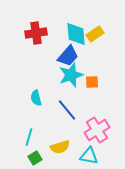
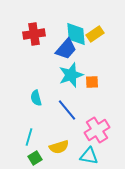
red cross: moved 2 px left, 1 px down
blue trapezoid: moved 2 px left, 7 px up
yellow semicircle: moved 1 px left
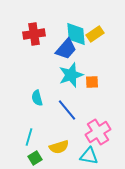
cyan semicircle: moved 1 px right
pink cross: moved 1 px right, 2 px down
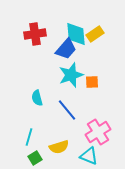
red cross: moved 1 px right
cyan triangle: rotated 12 degrees clockwise
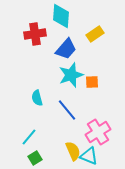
cyan diamond: moved 15 px left, 18 px up; rotated 10 degrees clockwise
cyan line: rotated 24 degrees clockwise
yellow semicircle: moved 14 px right, 4 px down; rotated 96 degrees counterclockwise
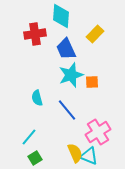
yellow rectangle: rotated 12 degrees counterclockwise
blue trapezoid: rotated 115 degrees clockwise
yellow semicircle: moved 2 px right, 2 px down
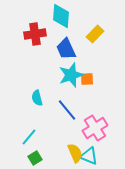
orange square: moved 5 px left, 3 px up
pink cross: moved 3 px left, 4 px up
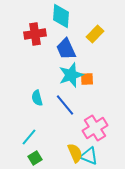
blue line: moved 2 px left, 5 px up
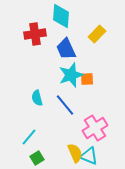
yellow rectangle: moved 2 px right
green square: moved 2 px right
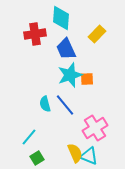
cyan diamond: moved 2 px down
cyan star: moved 1 px left
cyan semicircle: moved 8 px right, 6 px down
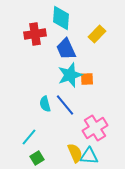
cyan triangle: rotated 18 degrees counterclockwise
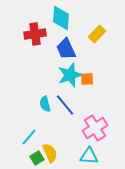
yellow semicircle: moved 25 px left
